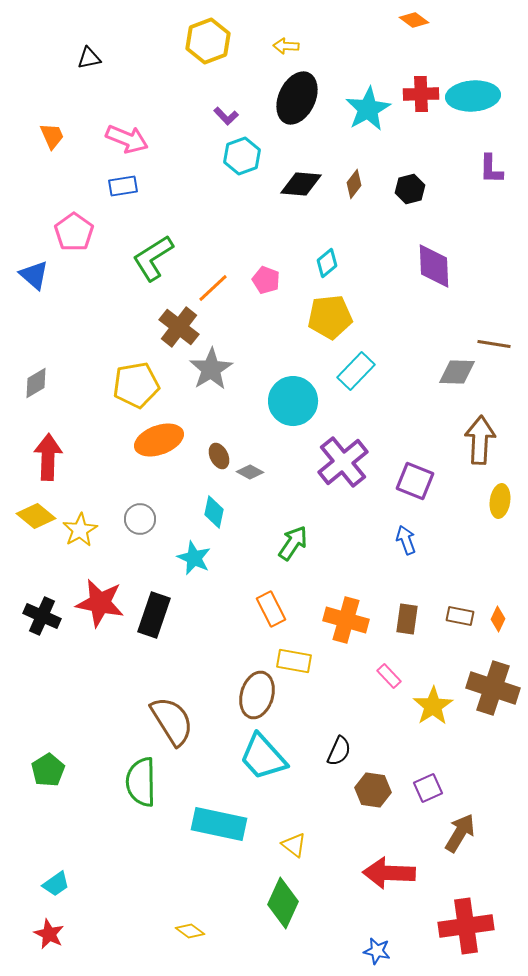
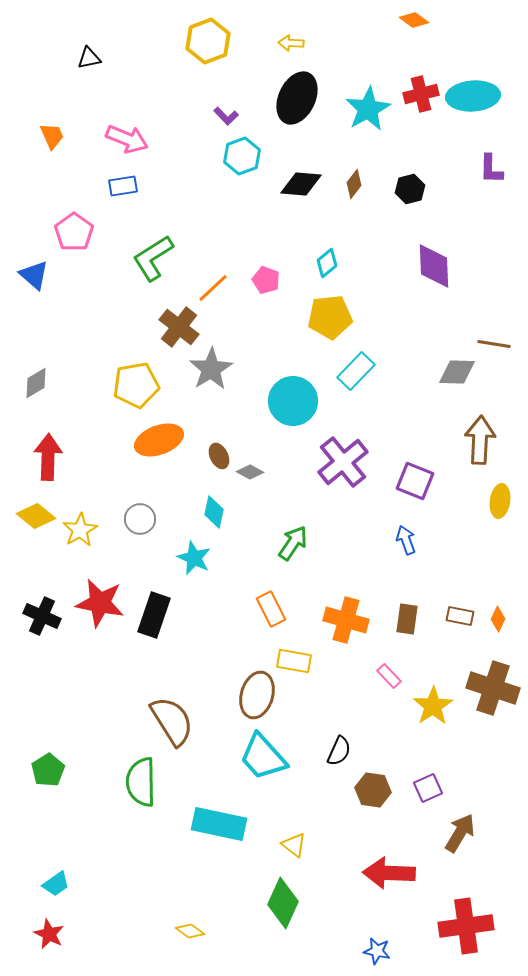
yellow arrow at (286, 46): moved 5 px right, 3 px up
red cross at (421, 94): rotated 12 degrees counterclockwise
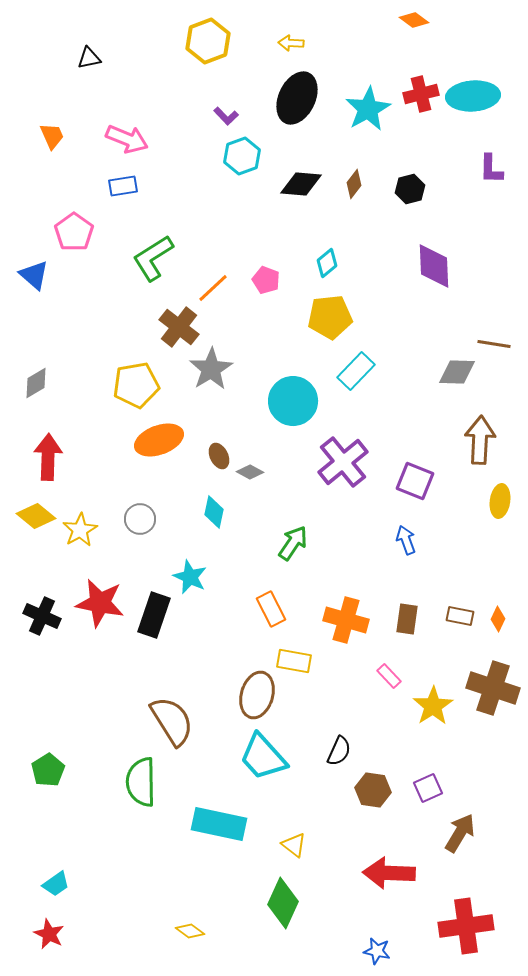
cyan star at (194, 558): moved 4 px left, 19 px down
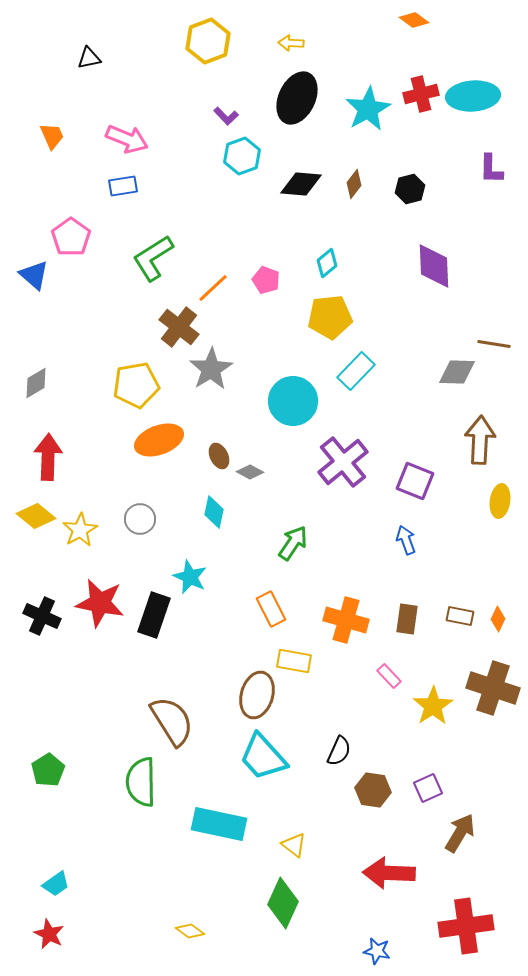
pink pentagon at (74, 232): moved 3 px left, 5 px down
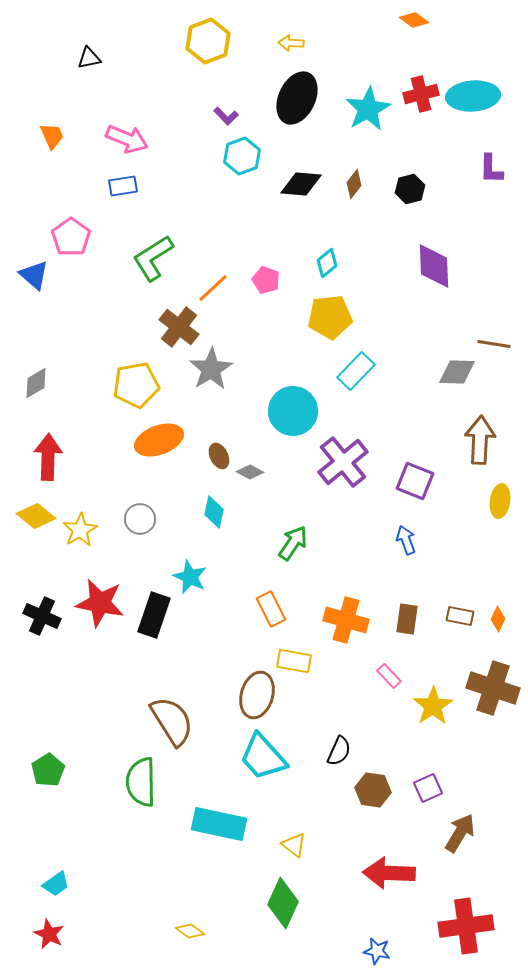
cyan circle at (293, 401): moved 10 px down
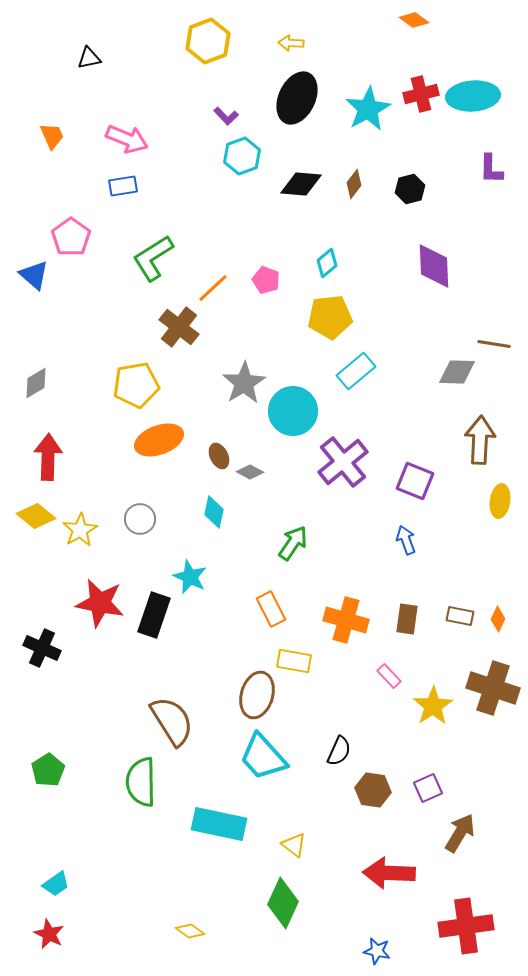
gray star at (211, 369): moved 33 px right, 14 px down
cyan rectangle at (356, 371): rotated 6 degrees clockwise
black cross at (42, 616): moved 32 px down
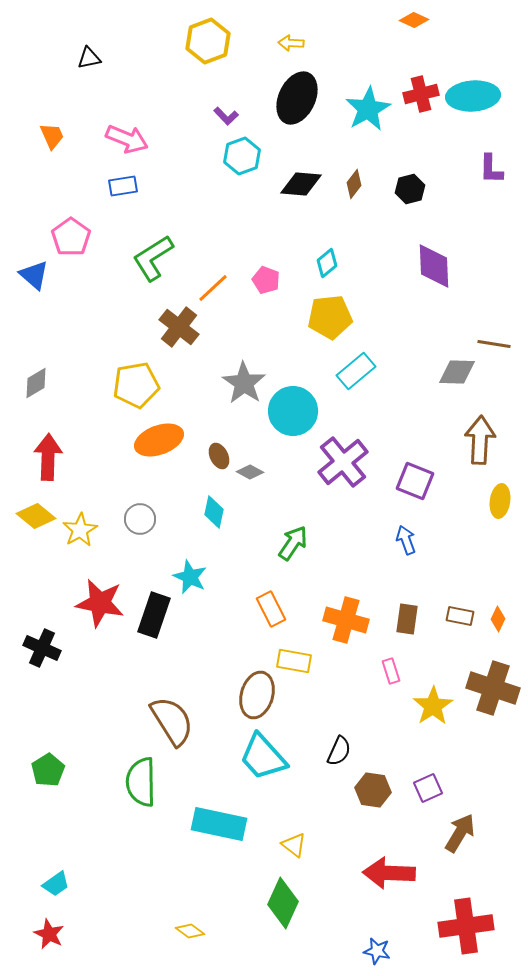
orange diamond at (414, 20): rotated 12 degrees counterclockwise
gray star at (244, 383): rotated 6 degrees counterclockwise
pink rectangle at (389, 676): moved 2 px right, 5 px up; rotated 25 degrees clockwise
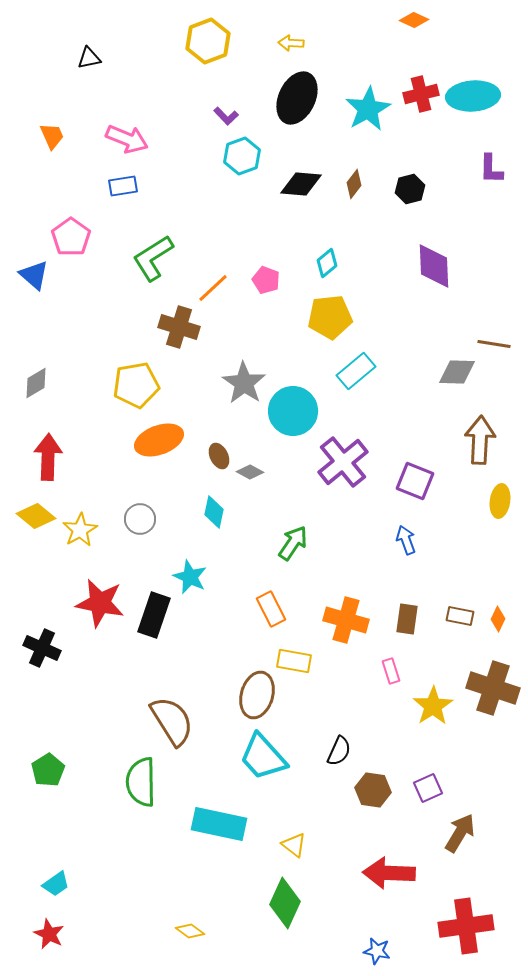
brown cross at (179, 327): rotated 21 degrees counterclockwise
green diamond at (283, 903): moved 2 px right
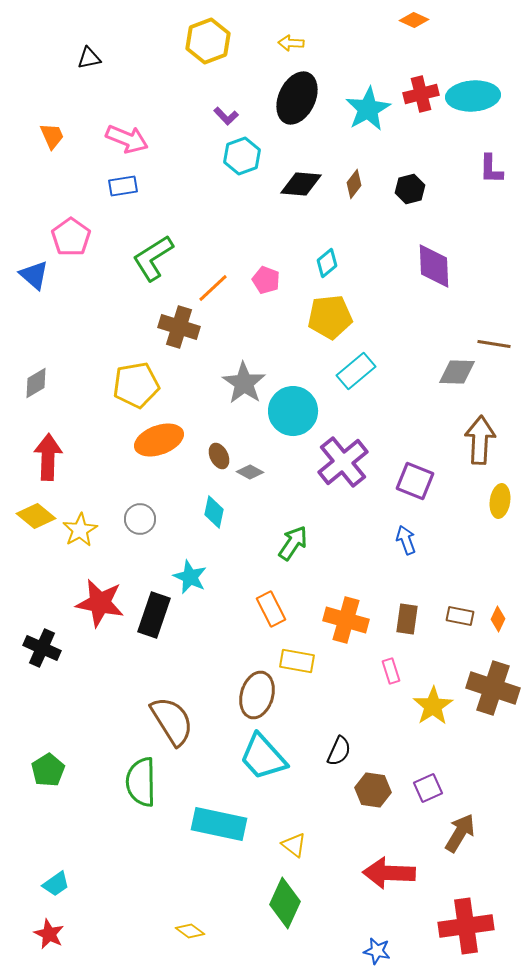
yellow rectangle at (294, 661): moved 3 px right
